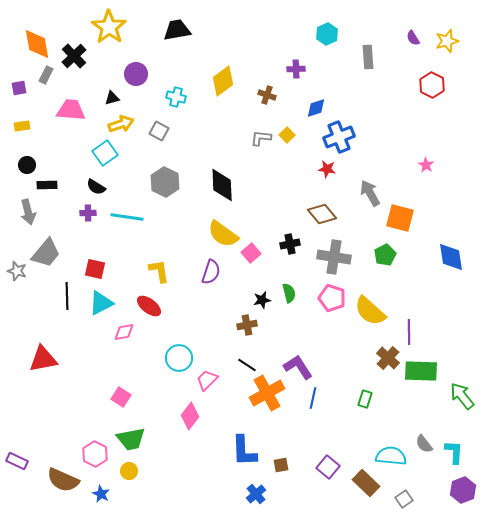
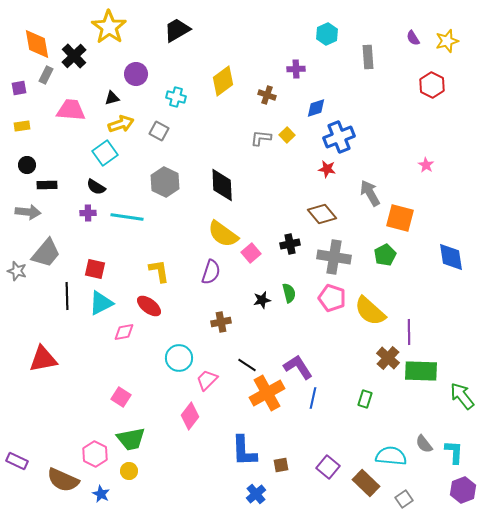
black trapezoid at (177, 30): rotated 20 degrees counterclockwise
gray arrow at (28, 212): rotated 70 degrees counterclockwise
brown cross at (247, 325): moved 26 px left, 3 px up
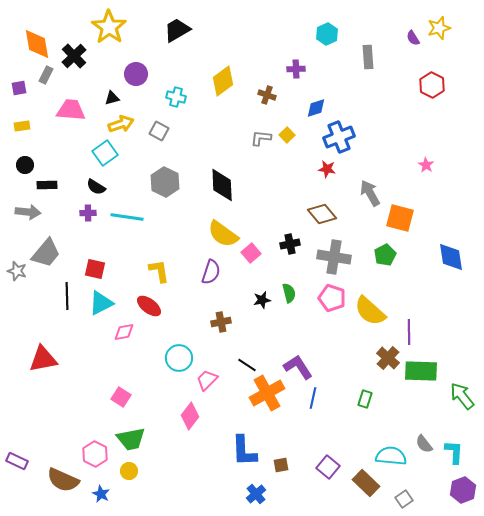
yellow star at (447, 41): moved 8 px left, 13 px up
black circle at (27, 165): moved 2 px left
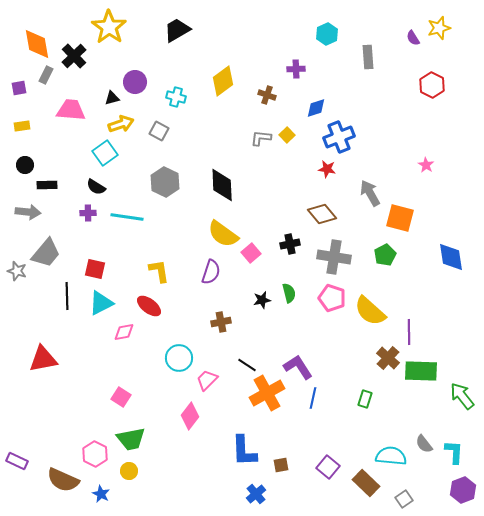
purple circle at (136, 74): moved 1 px left, 8 px down
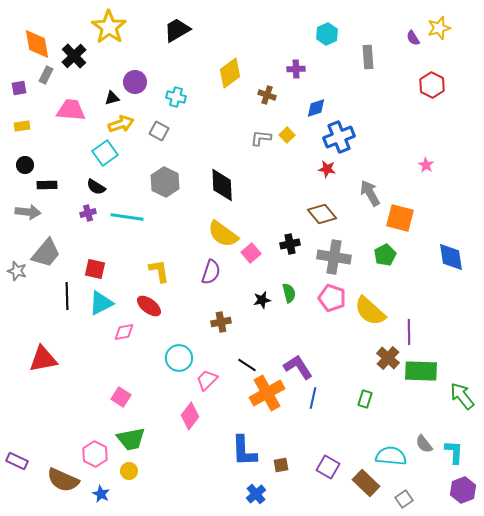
yellow diamond at (223, 81): moved 7 px right, 8 px up
purple cross at (88, 213): rotated 14 degrees counterclockwise
purple square at (328, 467): rotated 10 degrees counterclockwise
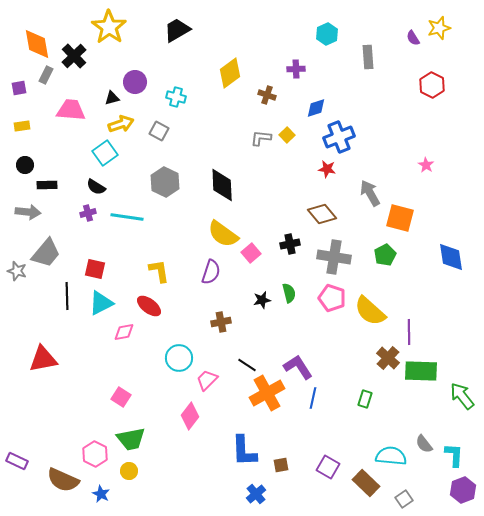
cyan L-shape at (454, 452): moved 3 px down
